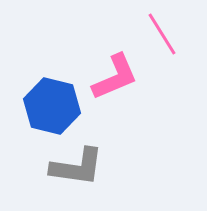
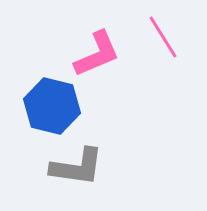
pink line: moved 1 px right, 3 px down
pink L-shape: moved 18 px left, 23 px up
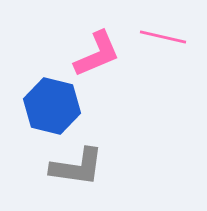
pink line: rotated 45 degrees counterclockwise
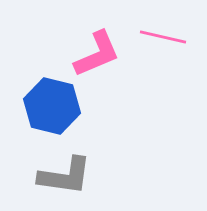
gray L-shape: moved 12 px left, 9 px down
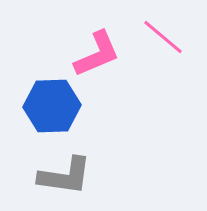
pink line: rotated 27 degrees clockwise
blue hexagon: rotated 16 degrees counterclockwise
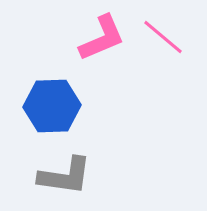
pink L-shape: moved 5 px right, 16 px up
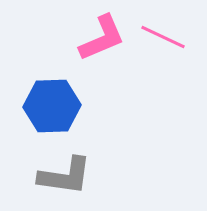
pink line: rotated 15 degrees counterclockwise
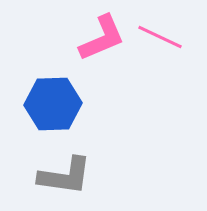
pink line: moved 3 px left
blue hexagon: moved 1 px right, 2 px up
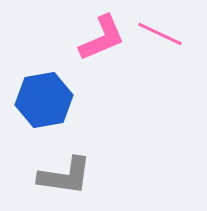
pink line: moved 3 px up
blue hexagon: moved 9 px left, 4 px up; rotated 8 degrees counterclockwise
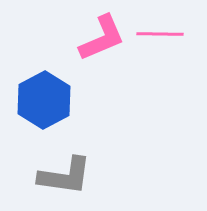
pink line: rotated 24 degrees counterclockwise
blue hexagon: rotated 18 degrees counterclockwise
